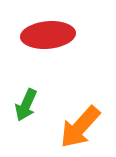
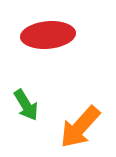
green arrow: rotated 56 degrees counterclockwise
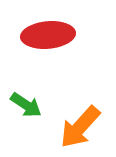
green arrow: rotated 24 degrees counterclockwise
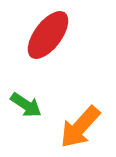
red ellipse: rotated 48 degrees counterclockwise
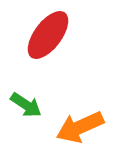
orange arrow: rotated 24 degrees clockwise
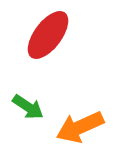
green arrow: moved 2 px right, 2 px down
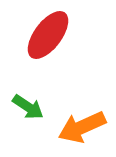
orange arrow: moved 2 px right
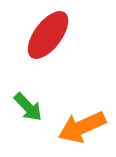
green arrow: rotated 12 degrees clockwise
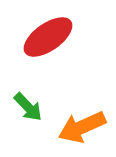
red ellipse: moved 2 px down; rotated 18 degrees clockwise
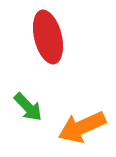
red ellipse: rotated 69 degrees counterclockwise
